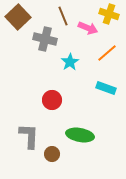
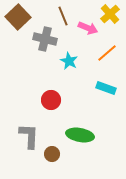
yellow cross: moved 1 px right; rotated 30 degrees clockwise
cyan star: moved 1 px left, 1 px up; rotated 12 degrees counterclockwise
red circle: moved 1 px left
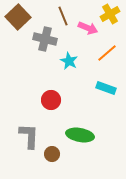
yellow cross: rotated 12 degrees clockwise
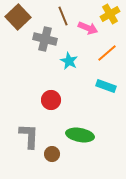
cyan rectangle: moved 2 px up
